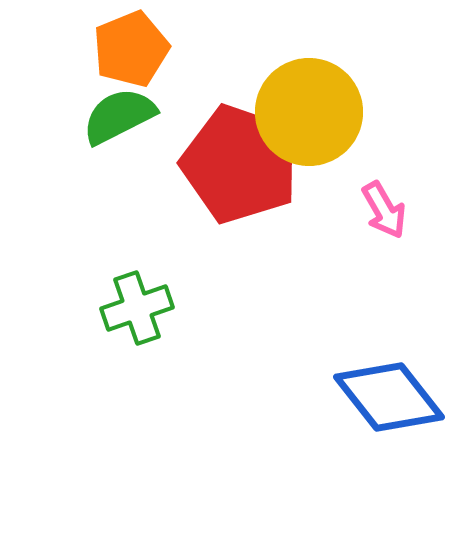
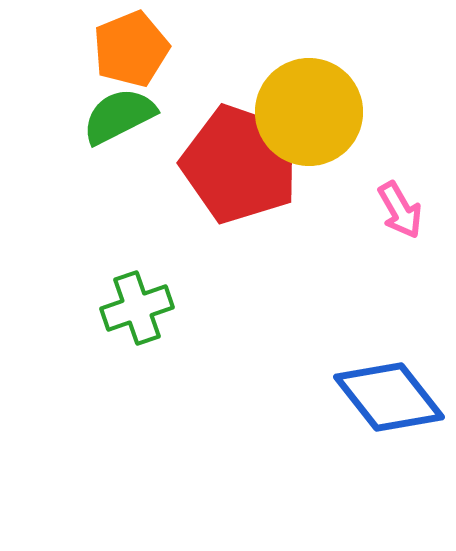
pink arrow: moved 16 px right
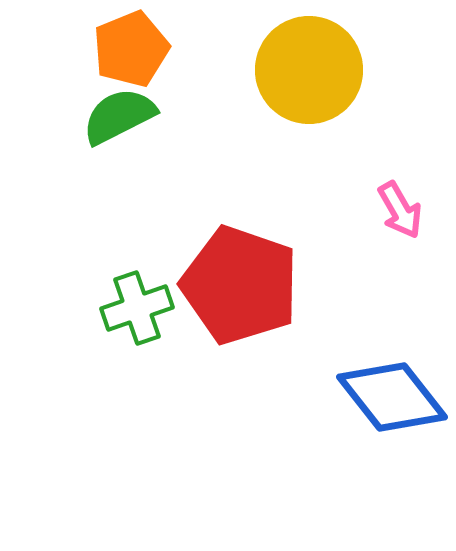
yellow circle: moved 42 px up
red pentagon: moved 121 px down
blue diamond: moved 3 px right
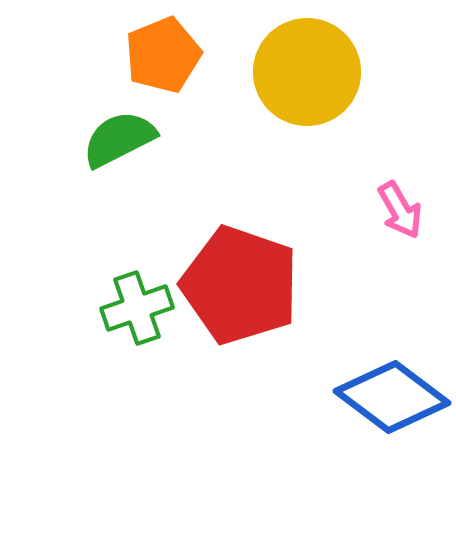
orange pentagon: moved 32 px right, 6 px down
yellow circle: moved 2 px left, 2 px down
green semicircle: moved 23 px down
blue diamond: rotated 15 degrees counterclockwise
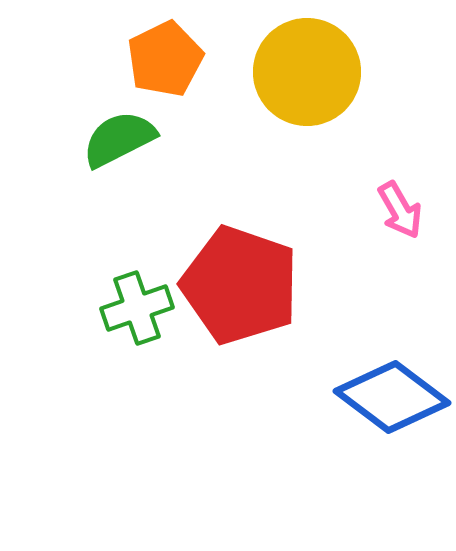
orange pentagon: moved 2 px right, 4 px down; rotated 4 degrees counterclockwise
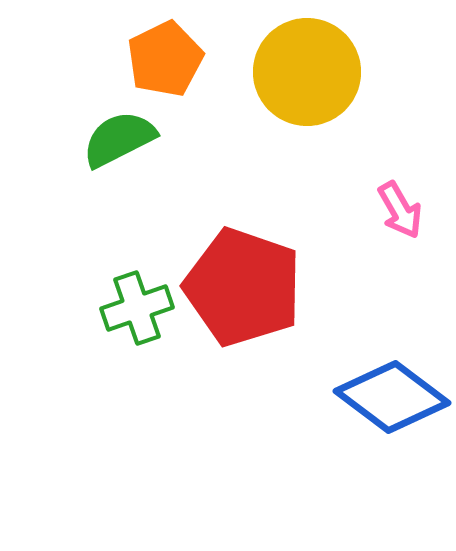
red pentagon: moved 3 px right, 2 px down
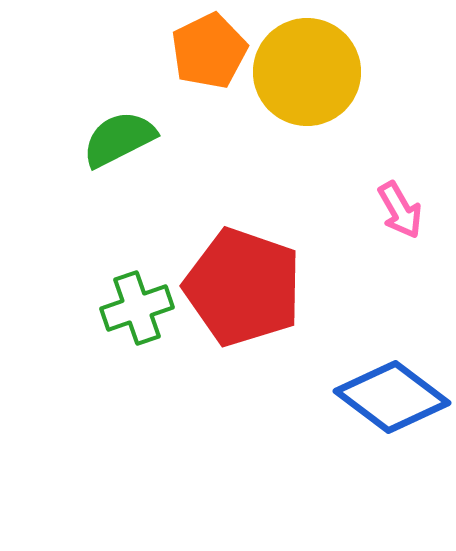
orange pentagon: moved 44 px right, 8 px up
